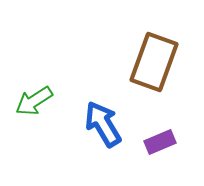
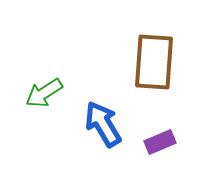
brown rectangle: rotated 16 degrees counterclockwise
green arrow: moved 10 px right, 8 px up
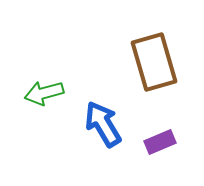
brown rectangle: rotated 20 degrees counterclockwise
green arrow: rotated 18 degrees clockwise
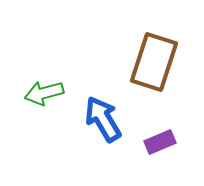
brown rectangle: rotated 34 degrees clockwise
blue arrow: moved 5 px up
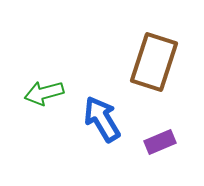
blue arrow: moved 1 px left
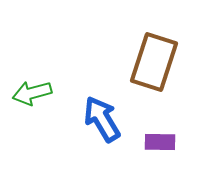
green arrow: moved 12 px left
purple rectangle: rotated 24 degrees clockwise
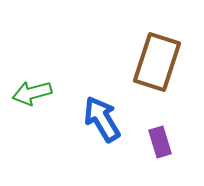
brown rectangle: moved 3 px right
purple rectangle: rotated 72 degrees clockwise
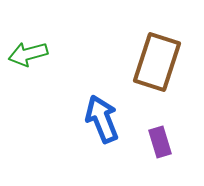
green arrow: moved 4 px left, 39 px up
blue arrow: rotated 9 degrees clockwise
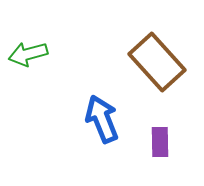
brown rectangle: rotated 60 degrees counterclockwise
purple rectangle: rotated 16 degrees clockwise
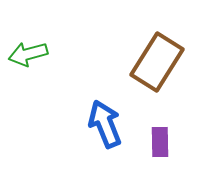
brown rectangle: rotated 74 degrees clockwise
blue arrow: moved 3 px right, 5 px down
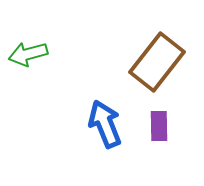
brown rectangle: rotated 6 degrees clockwise
purple rectangle: moved 1 px left, 16 px up
